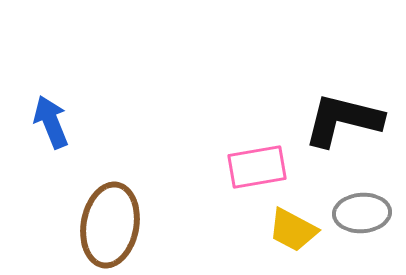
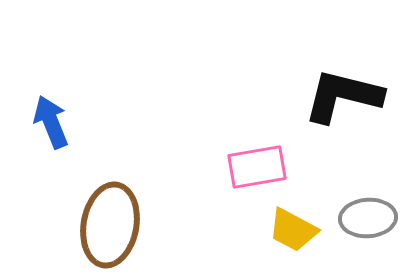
black L-shape: moved 24 px up
gray ellipse: moved 6 px right, 5 px down
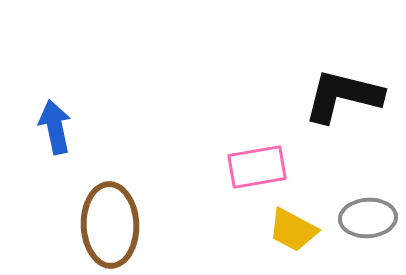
blue arrow: moved 4 px right, 5 px down; rotated 10 degrees clockwise
brown ellipse: rotated 12 degrees counterclockwise
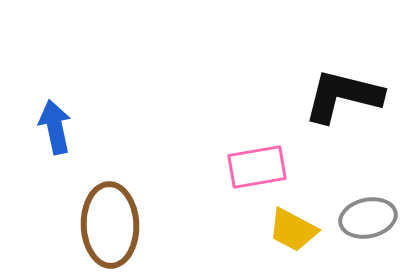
gray ellipse: rotated 8 degrees counterclockwise
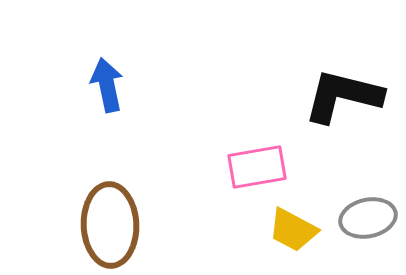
blue arrow: moved 52 px right, 42 px up
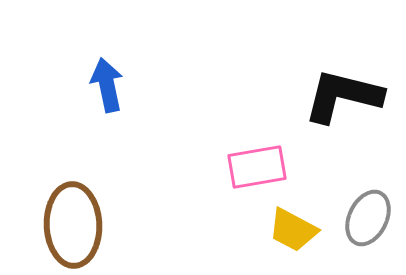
gray ellipse: rotated 52 degrees counterclockwise
brown ellipse: moved 37 px left
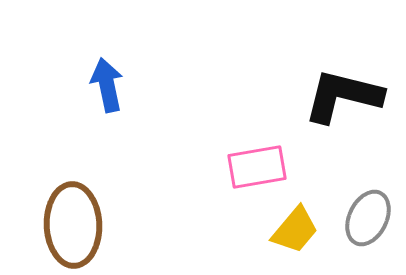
yellow trapezoid: moved 2 px right; rotated 78 degrees counterclockwise
